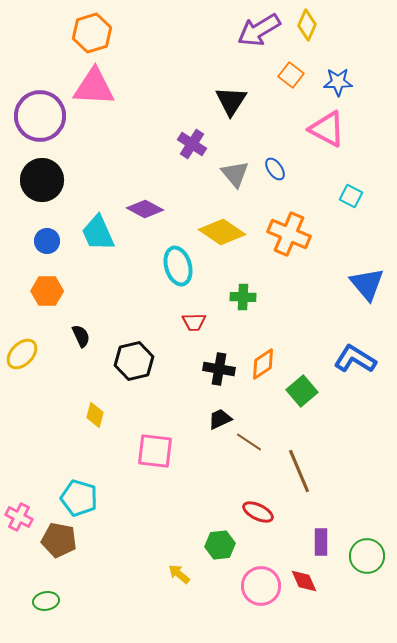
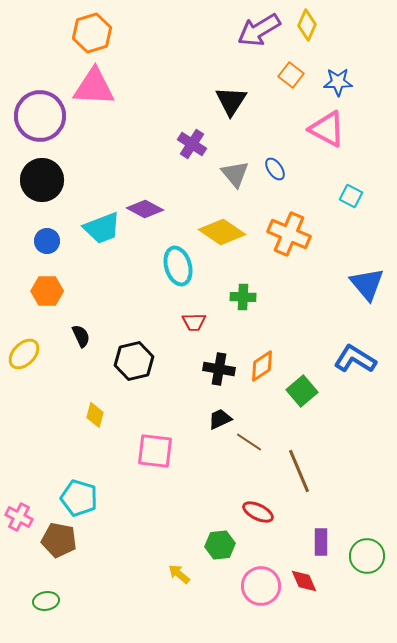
cyan trapezoid at (98, 233): moved 4 px right, 5 px up; rotated 87 degrees counterclockwise
yellow ellipse at (22, 354): moved 2 px right
orange diamond at (263, 364): moved 1 px left, 2 px down
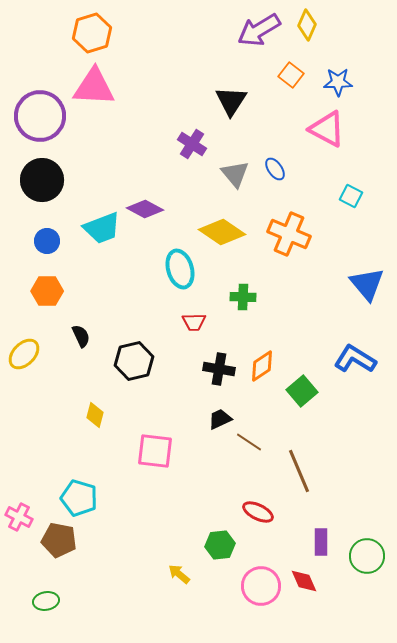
cyan ellipse at (178, 266): moved 2 px right, 3 px down
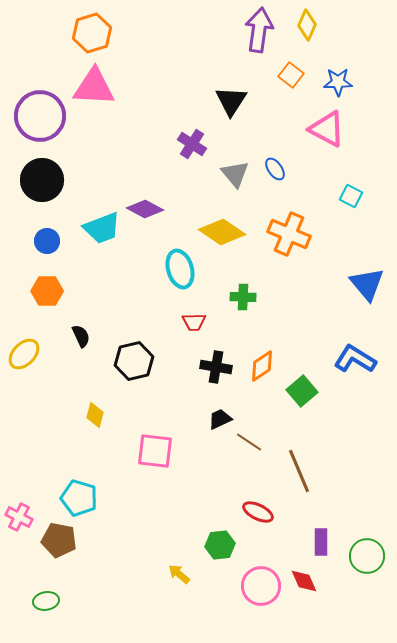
purple arrow at (259, 30): rotated 129 degrees clockwise
black cross at (219, 369): moved 3 px left, 2 px up
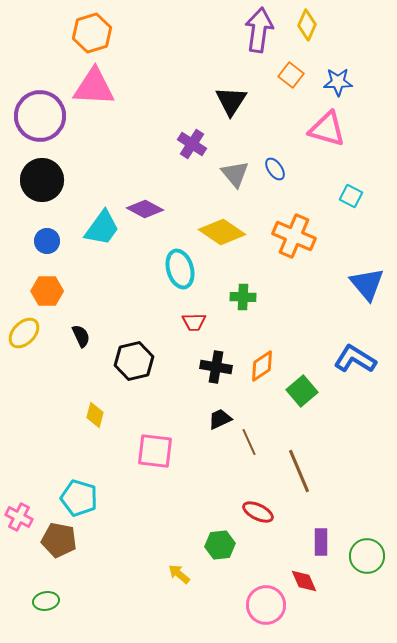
pink triangle at (327, 129): rotated 12 degrees counterclockwise
cyan trapezoid at (102, 228): rotated 33 degrees counterclockwise
orange cross at (289, 234): moved 5 px right, 2 px down
yellow ellipse at (24, 354): moved 21 px up
brown line at (249, 442): rotated 32 degrees clockwise
pink circle at (261, 586): moved 5 px right, 19 px down
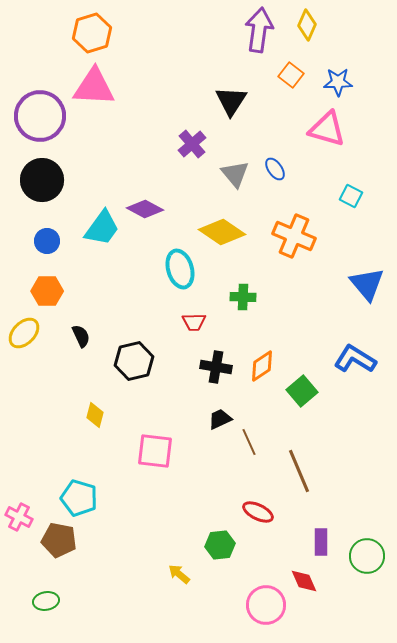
purple cross at (192, 144): rotated 16 degrees clockwise
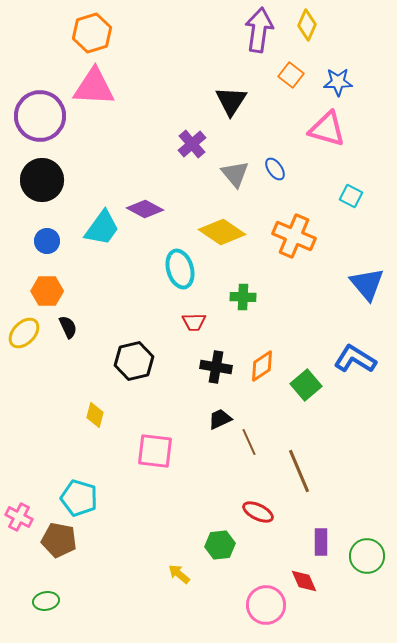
black semicircle at (81, 336): moved 13 px left, 9 px up
green square at (302, 391): moved 4 px right, 6 px up
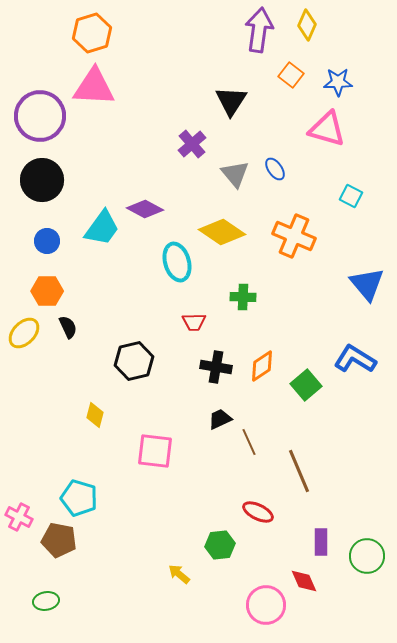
cyan ellipse at (180, 269): moved 3 px left, 7 px up
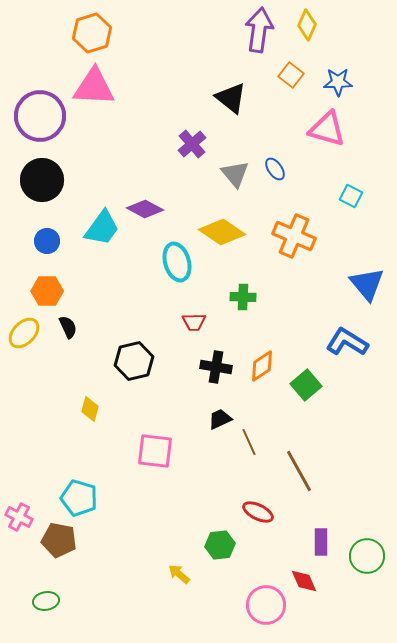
black triangle at (231, 101): moved 3 px up; rotated 24 degrees counterclockwise
blue L-shape at (355, 359): moved 8 px left, 17 px up
yellow diamond at (95, 415): moved 5 px left, 6 px up
brown line at (299, 471): rotated 6 degrees counterclockwise
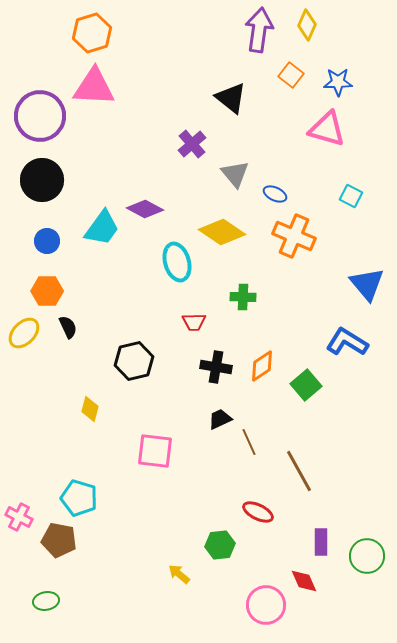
blue ellipse at (275, 169): moved 25 px down; rotated 30 degrees counterclockwise
